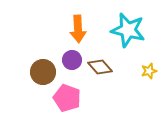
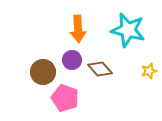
brown diamond: moved 2 px down
pink pentagon: moved 2 px left
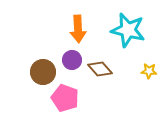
yellow star: rotated 21 degrees clockwise
